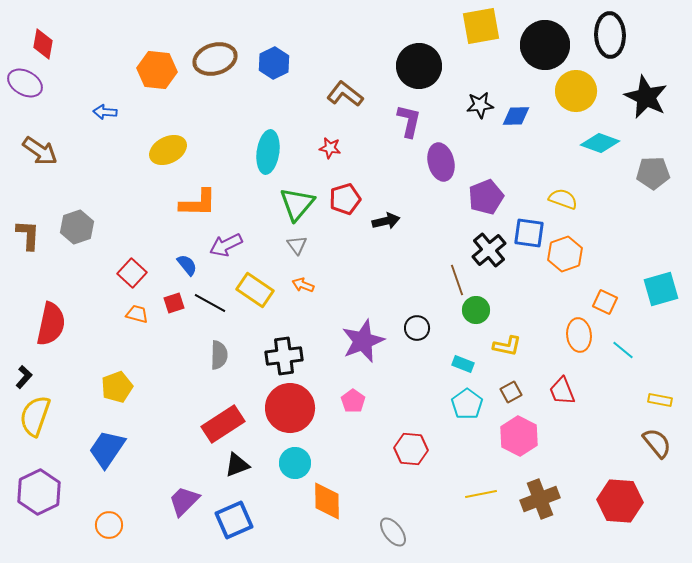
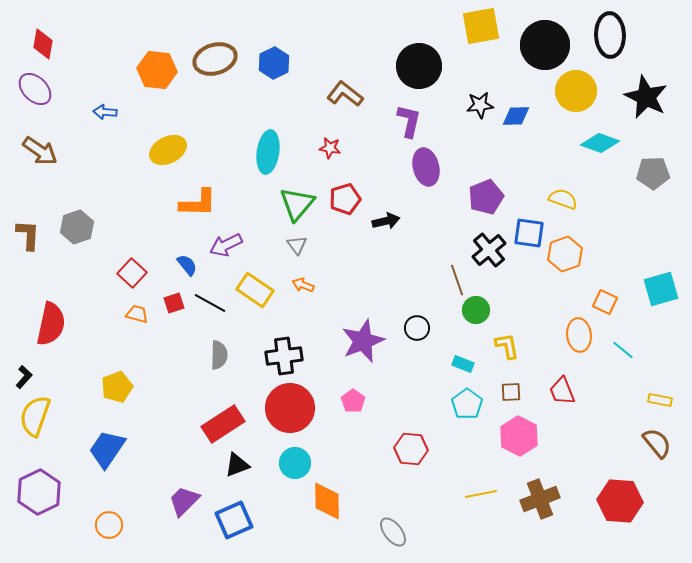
purple ellipse at (25, 83): moved 10 px right, 6 px down; rotated 16 degrees clockwise
purple ellipse at (441, 162): moved 15 px left, 5 px down
yellow L-shape at (507, 346): rotated 112 degrees counterclockwise
brown square at (511, 392): rotated 25 degrees clockwise
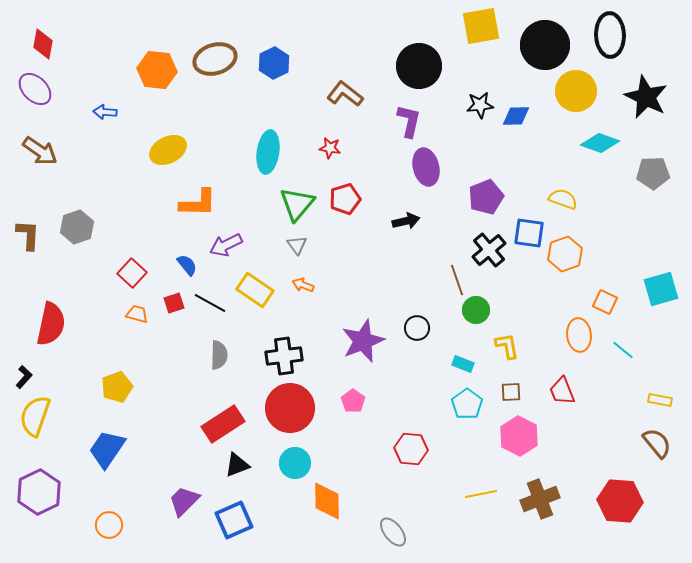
black arrow at (386, 221): moved 20 px right
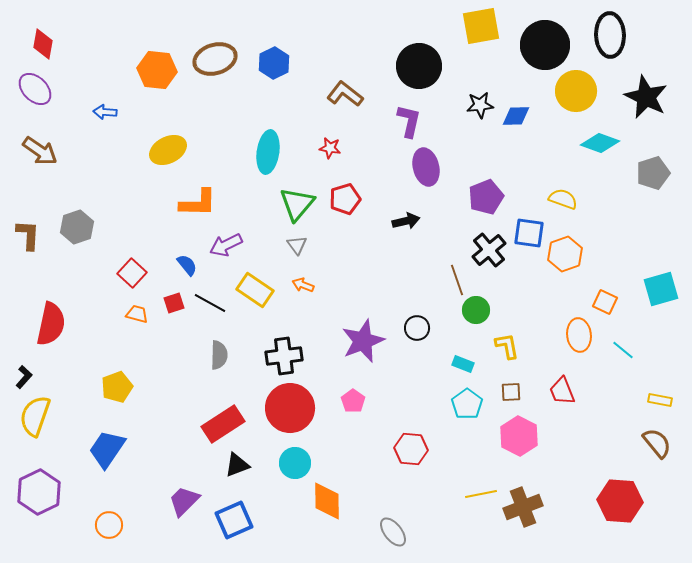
gray pentagon at (653, 173): rotated 16 degrees counterclockwise
brown cross at (540, 499): moved 17 px left, 8 px down
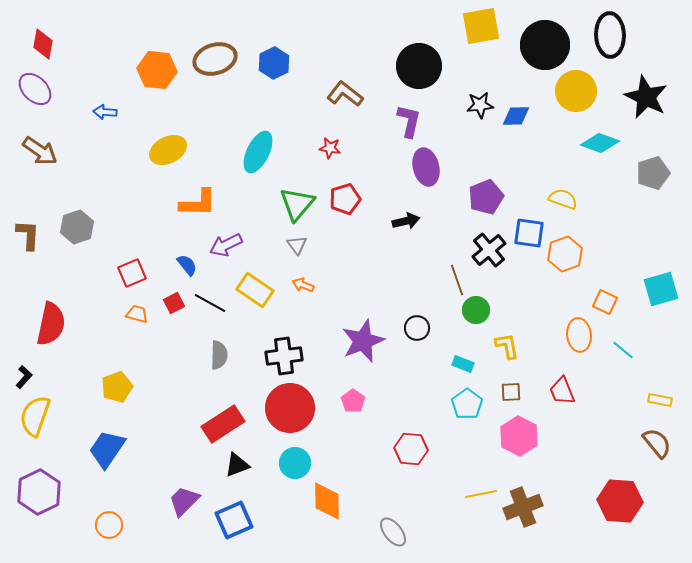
cyan ellipse at (268, 152): moved 10 px left; rotated 18 degrees clockwise
red square at (132, 273): rotated 24 degrees clockwise
red square at (174, 303): rotated 10 degrees counterclockwise
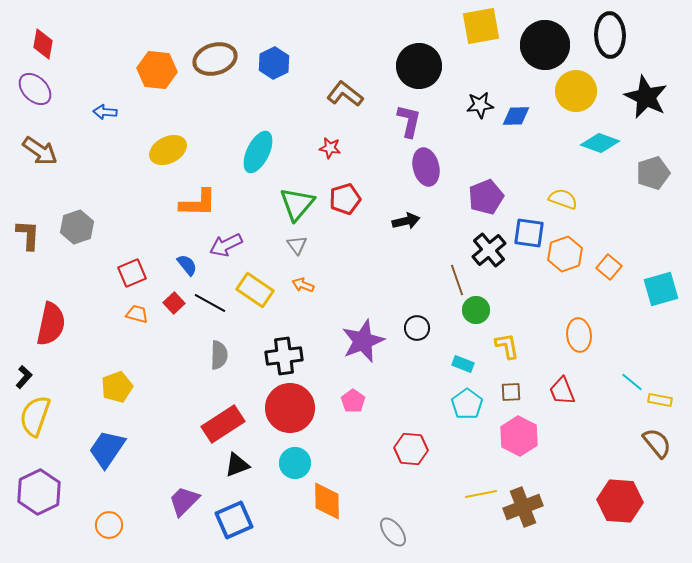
orange square at (605, 302): moved 4 px right, 35 px up; rotated 15 degrees clockwise
red square at (174, 303): rotated 15 degrees counterclockwise
cyan line at (623, 350): moved 9 px right, 32 px down
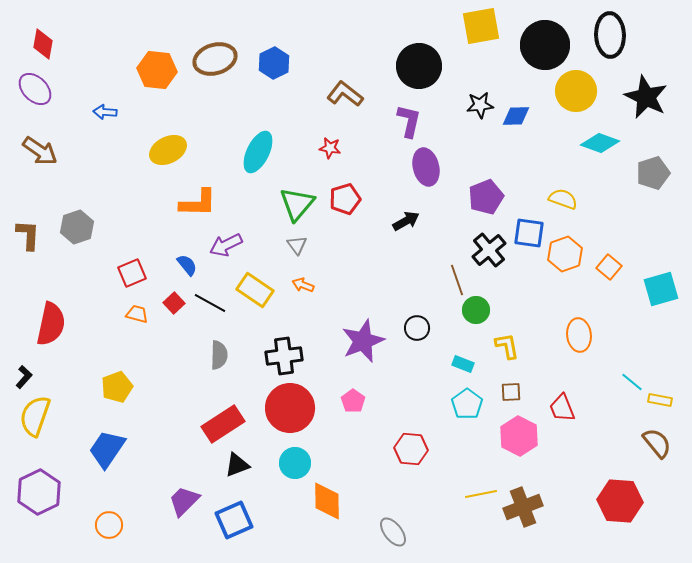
black arrow at (406, 221): rotated 16 degrees counterclockwise
red trapezoid at (562, 391): moved 17 px down
